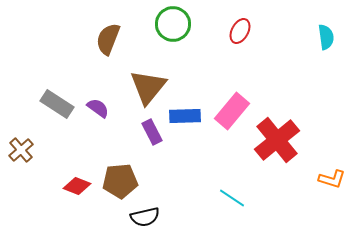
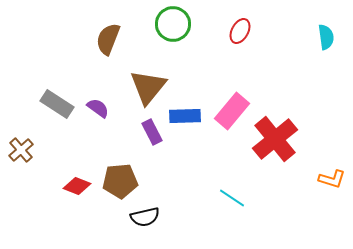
red cross: moved 2 px left, 1 px up
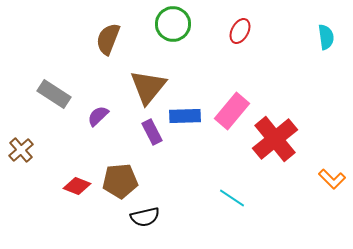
gray rectangle: moved 3 px left, 10 px up
purple semicircle: moved 8 px down; rotated 80 degrees counterclockwise
orange L-shape: rotated 28 degrees clockwise
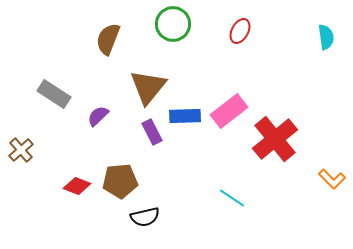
pink rectangle: moved 3 px left; rotated 12 degrees clockwise
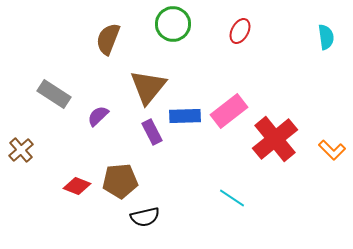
orange L-shape: moved 29 px up
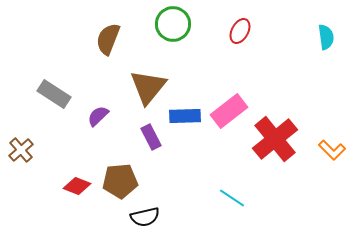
purple rectangle: moved 1 px left, 5 px down
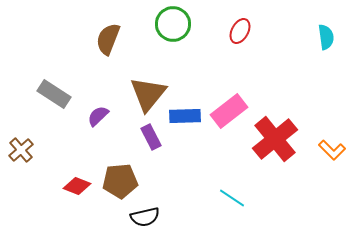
brown triangle: moved 7 px down
